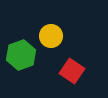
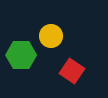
green hexagon: rotated 20 degrees clockwise
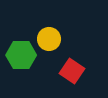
yellow circle: moved 2 px left, 3 px down
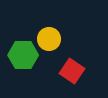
green hexagon: moved 2 px right
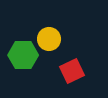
red square: rotated 30 degrees clockwise
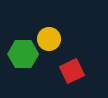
green hexagon: moved 1 px up
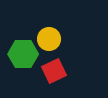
red square: moved 18 px left
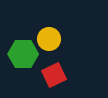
red square: moved 4 px down
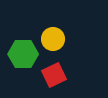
yellow circle: moved 4 px right
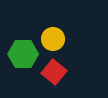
red square: moved 3 px up; rotated 25 degrees counterclockwise
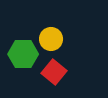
yellow circle: moved 2 px left
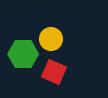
red square: rotated 15 degrees counterclockwise
